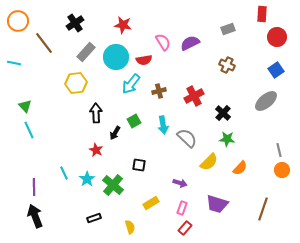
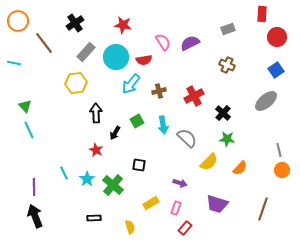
green square at (134, 121): moved 3 px right
pink rectangle at (182, 208): moved 6 px left
black rectangle at (94, 218): rotated 16 degrees clockwise
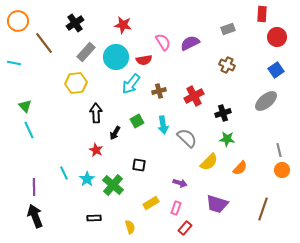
black cross at (223, 113): rotated 28 degrees clockwise
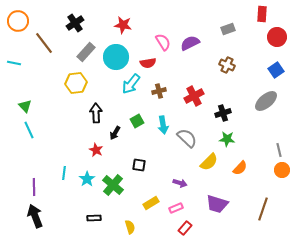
red semicircle at (144, 60): moved 4 px right, 3 px down
cyan line at (64, 173): rotated 32 degrees clockwise
pink rectangle at (176, 208): rotated 48 degrees clockwise
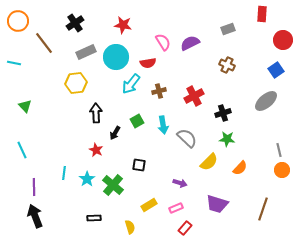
red circle at (277, 37): moved 6 px right, 3 px down
gray rectangle at (86, 52): rotated 24 degrees clockwise
cyan line at (29, 130): moved 7 px left, 20 px down
yellow rectangle at (151, 203): moved 2 px left, 2 px down
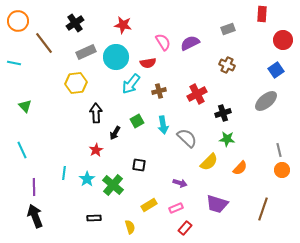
red cross at (194, 96): moved 3 px right, 2 px up
red star at (96, 150): rotated 16 degrees clockwise
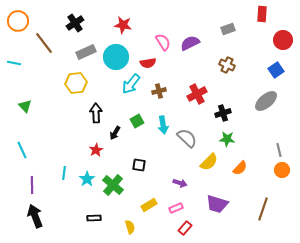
purple line at (34, 187): moved 2 px left, 2 px up
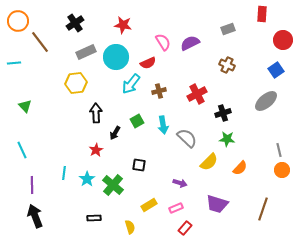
brown line at (44, 43): moved 4 px left, 1 px up
cyan line at (14, 63): rotated 16 degrees counterclockwise
red semicircle at (148, 63): rotated 14 degrees counterclockwise
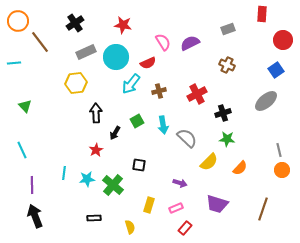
cyan star at (87, 179): rotated 28 degrees clockwise
yellow rectangle at (149, 205): rotated 42 degrees counterclockwise
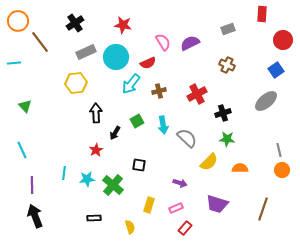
orange semicircle at (240, 168): rotated 133 degrees counterclockwise
